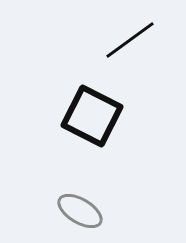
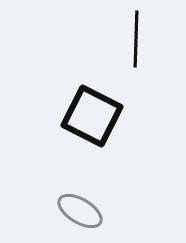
black line: moved 6 px right, 1 px up; rotated 52 degrees counterclockwise
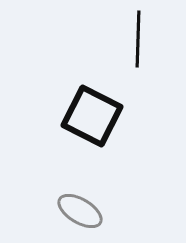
black line: moved 2 px right
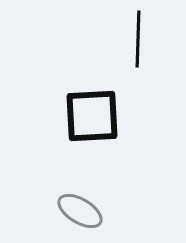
black square: rotated 30 degrees counterclockwise
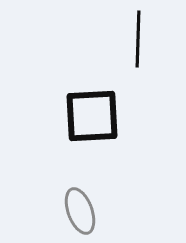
gray ellipse: rotated 39 degrees clockwise
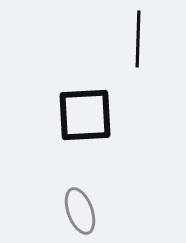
black square: moved 7 px left, 1 px up
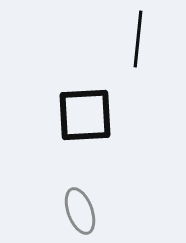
black line: rotated 4 degrees clockwise
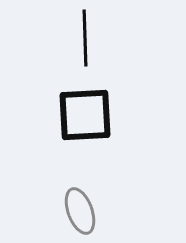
black line: moved 53 px left, 1 px up; rotated 8 degrees counterclockwise
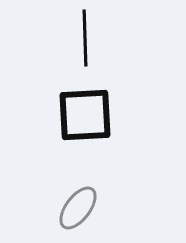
gray ellipse: moved 2 px left, 3 px up; rotated 57 degrees clockwise
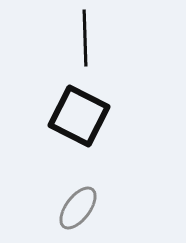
black square: moved 6 px left, 1 px down; rotated 30 degrees clockwise
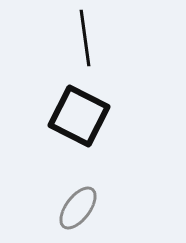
black line: rotated 6 degrees counterclockwise
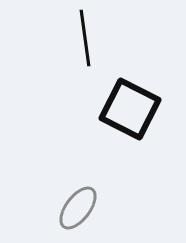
black square: moved 51 px right, 7 px up
